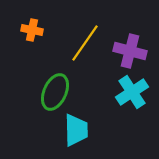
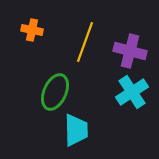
yellow line: moved 1 px up; rotated 15 degrees counterclockwise
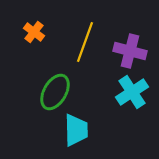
orange cross: moved 2 px right, 2 px down; rotated 25 degrees clockwise
green ellipse: rotated 6 degrees clockwise
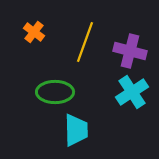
green ellipse: rotated 60 degrees clockwise
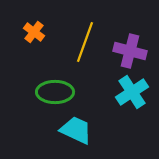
cyan trapezoid: rotated 64 degrees counterclockwise
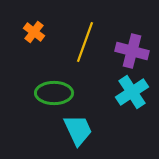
purple cross: moved 2 px right
green ellipse: moved 1 px left, 1 px down
cyan trapezoid: moved 2 px right; rotated 40 degrees clockwise
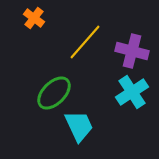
orange cross: moved 14 px up
yellow line: rotated 21 degrees clockwise
green ellipse: rotated 45 degrees counterclockwise
cyan trapezoid: moved 1 px right, 4 px up
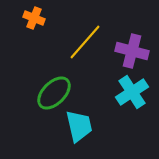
orange cross: rotated 15 degrees counterclockwise
cyan trapezoid: rotated 12 degrees clockwise
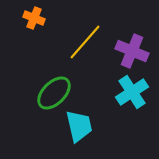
purple cross: rotated 8 degrees clockwise
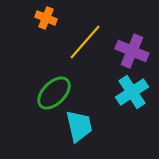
orange cross: moved 12 px right
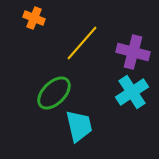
orange cross: moved 12 px left
yellow line: moved 3 px left, 1 px down
purple cross: moved 1 px right, 1 px down; rotated 8 degrees counterclockwise
